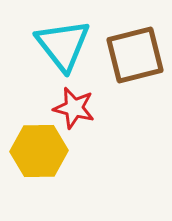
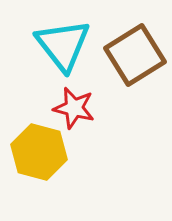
brown square: rotated 18 degrees counterclockwise
yellow hexagon: moved 1 px down; rotated 16 degrees clockwise
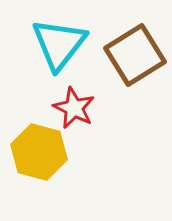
cyan triangle: moved 4 px left, 1 px up; rotated 16 degrees clockwise
red star: rotated 12 degrees clockwise
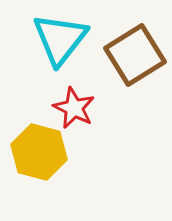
cyan triangle: moved 1 px right, 5 px up
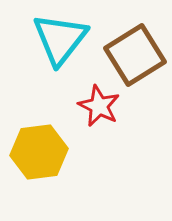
red star: moved 25 px right, 2 px up
yellow hexagon: rotated 22 degrees counterclockwise
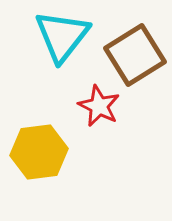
cyan triangle: moved 2 px right, 3 px up
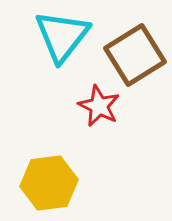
yellow hexagon: moved 10 px right, 31 px down
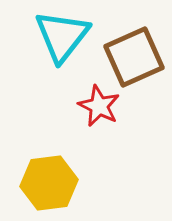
brown square: moved 1 px left, 2 px down; rotated 8 degrees clockwise
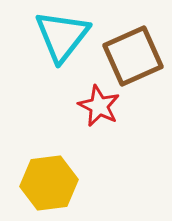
brown square: moved 1 px left, 1 px up
